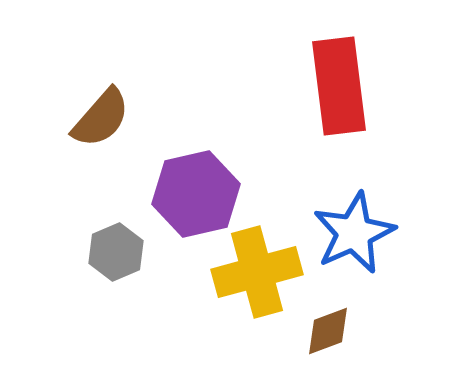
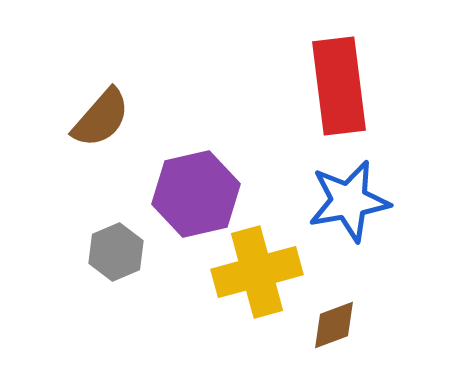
blue star: moved 5 px left, 32 px up; rotated 14 degrees clockwise
brown diamond: moved 6 px right, 6 px up
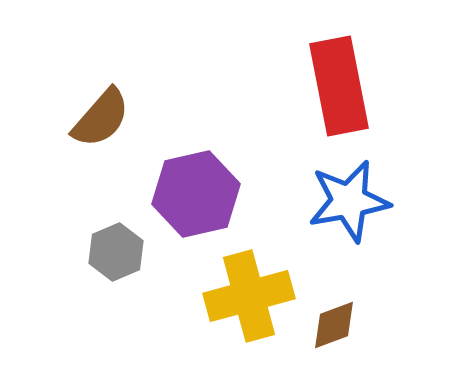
red rectangle: rotated 4 degrees counterclockwise
yellow cross: moved 8 px left, 24 px down
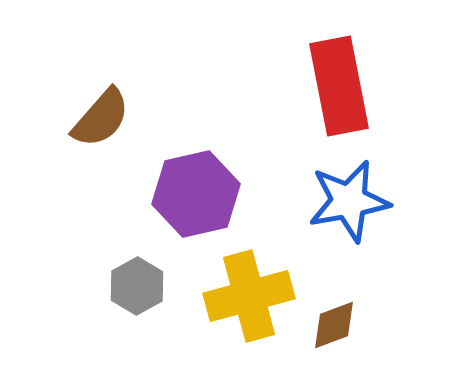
gray hexagon: moved 21 px right, 34 px down; rotated 6 degrees counterclockwise
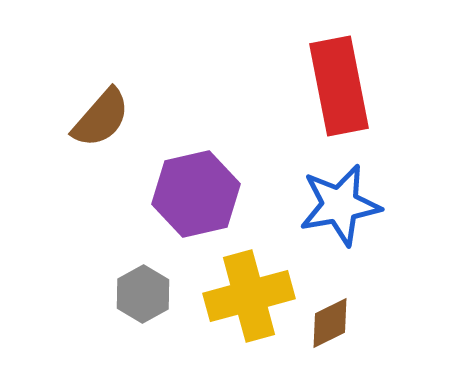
blue star: moved 9 px left, 4 px down
gray hexagon: moved 6 px right, 8 px down
brown diamond: moved 4 px left, 2 px up; rotated 6 degrees counterclockwise
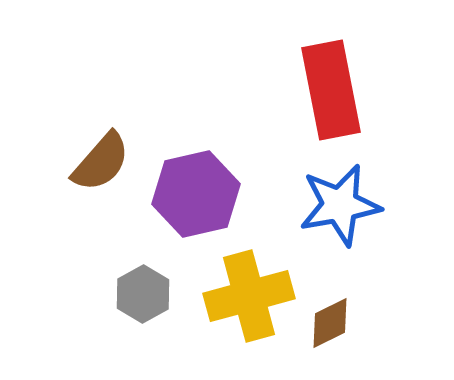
red rectangle: moved 8 px left, 4 px down
brown semicircle: moved 44 px down
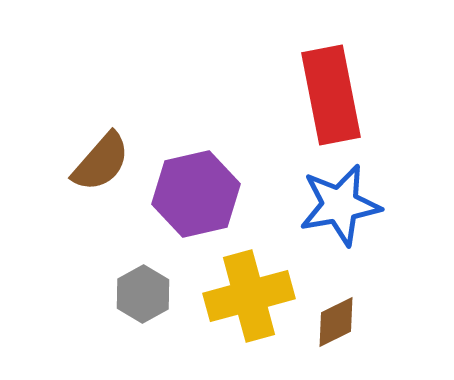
red rectangle: moved 5 px down
brown diamond: moved 6 px right, 1 px up
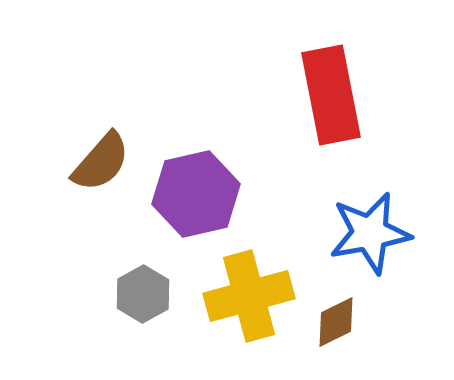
blue star: moved 30 px right, 28 px down
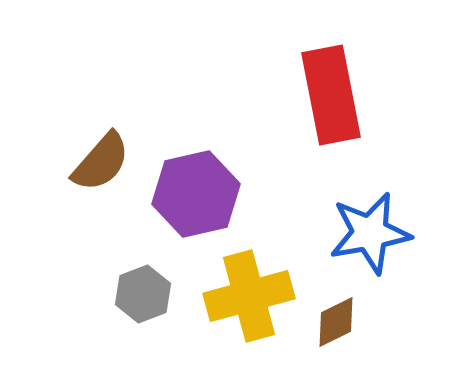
gray hexagon: rotated 8 degrees clockwise
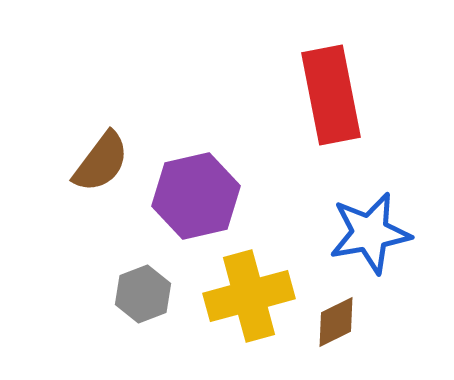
brown semicircle: rotated 4 degrees counterclockwise
purple hexagon: moved 2 px down
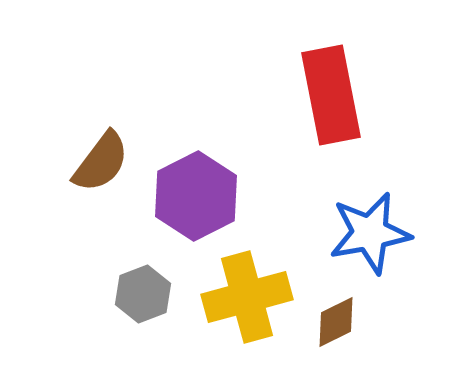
purple hexagon: rotated 14 degrees counterclockwise
yellow cross: moved 2 px left, 1 px down
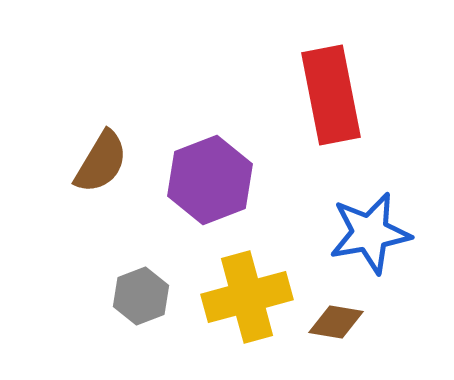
brown semicircle: rotated 6 degrees counterclockwise
purple hexagon: moved 14 px right, 16 px up; rotated 6 degrees clockwise
gray hexagon: moved 2 px left, 2 px down
brown diamond: rotated 36 degrees clockwise
